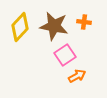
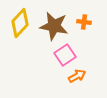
yellow diamond: moved 4 px up
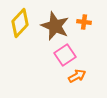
brown star: moved 1 px right; rotated 12 degrees clockwise
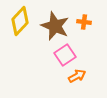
yellow diamond: moved 2 px up
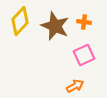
pink square: moved 19 px right; rotated 10 degrees clockwise
orange arrow: moved 2 px left, 10 px down
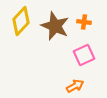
yellow diamond: moved 1 px right
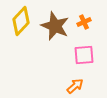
orange cross: rotated 32 degrees counterclockwise
pink square: rotated 20 degrees clockwise
orange arrow: rotated 12 degrees counterclockwise
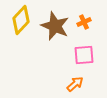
yellow diamond: moved 1 px up
orange arrow: moved 2 px up
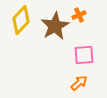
orange cross: moved 5 px left, 7 px up
brown star: rotated 20 degrees clockwise
orange arrow: moved 4 px right, 1 px up
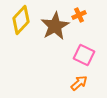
pink square: rotated 30 degrees clockwise
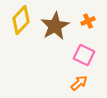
orange cross: moved 9 px right, 6 px down
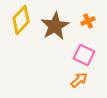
orange arrow: moved 3 px up
